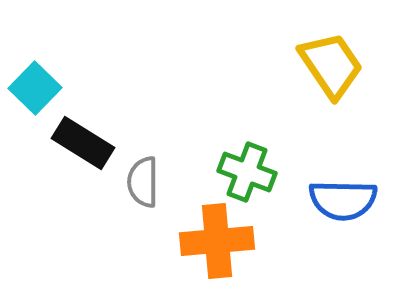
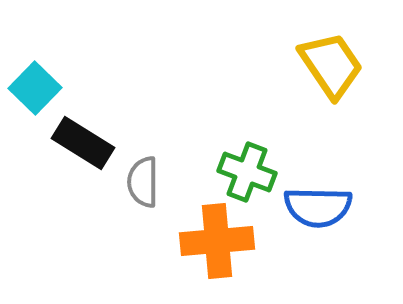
blue semicircle: moved 25 px left, 7 px down
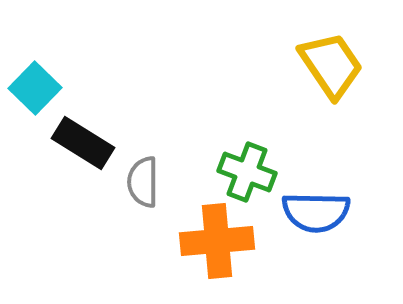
blue semicircle: moved 2 px left, 5 px down
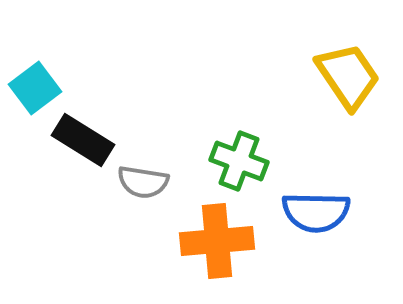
yellow trapezoid: moved 17 px right, 11 px down
cyan square: rotated 9 degrees clockwise
black rectangle: moved 3 px up
green cross: moved 8 px left, 11 px up
gray semicircle: rotated 81 degrees counterclockwise
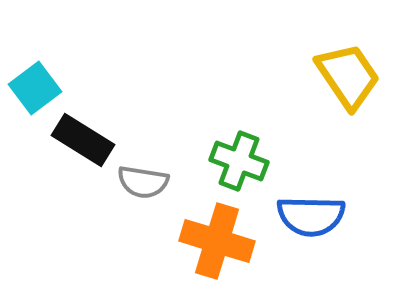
blue semicircle: moved 5 px left, 4 px down
orange cross: rotated 22 degrees clockwise
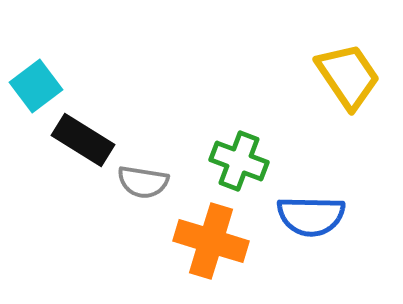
cyan square: moved 1 px right, 2 px up
orange cross: moved 6 px left
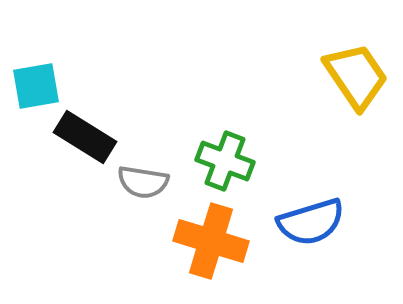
yellow trapezoid: moved 8 px right
cyan square: rotated 27 degrees clockwise
black rectangle: moved 2 px right, 3 px up
green cross: moved 14 px left
blue semicircle: moved 6 px down; rotated 18 degrees counterclockwise
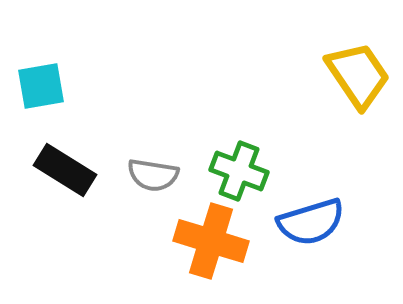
yellow trapezoid: moved 2 px right, 1 px up
cyan square: moved 5 px right
black rectangle: moved 20 px left, 33 px down
green cross: moved 14 px right, 10 px down
gray semicircle: moved 10 px right, 7 px up
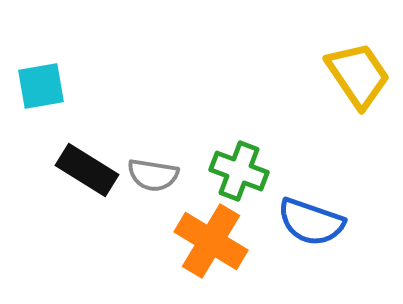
black rectangle: moved 22 px right
blue semicircle: rotated 36 degrees clockwise
orange cross: rotated 14 degrees clockwise
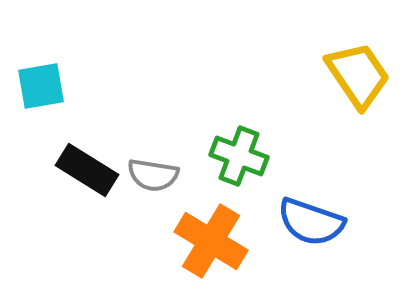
green cross: moved 15 px up
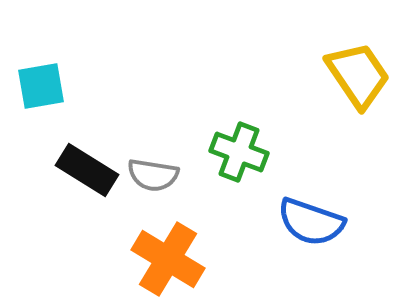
green cross: moved 4 px up
orange cross: moved 43 px left, 18 px down
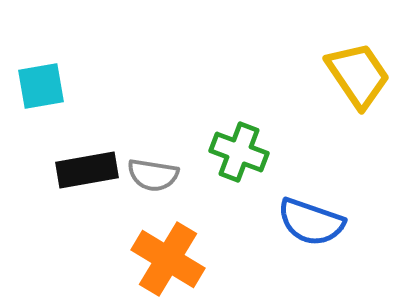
black rectangle: rotated 42 degrees counterclockwise
